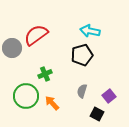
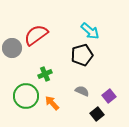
cyan arrow: rotated 150 degrees counterclockwise
gray semicircle: rotated 96 degrees clockwise
black square: rotated 24 degrees clockwise
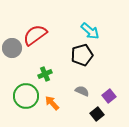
red semicircle: moved 1 px left
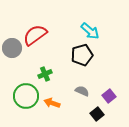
orange arrow: rotated 28 degrees counterclockwise
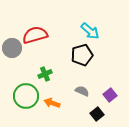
red semicircle: rotated 20 degrees clockwise
purple square: moved 1 px right, 1 px up
